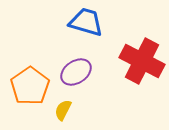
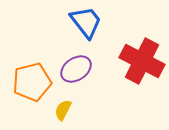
blue trapezoid: rotated 36 degrees clockwise
purple ellipse: moved 3 px up
orange pentagon: moved 2 px right, 4 px up; rotated 21 degrees clockwise
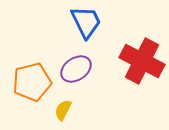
blue trapezoid: rotated 12 degrees clockwise
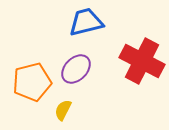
blue trapezoid: rotated 78 degrees counterclockwise
purple ellipse: rotated 12 degrees counterclockwise
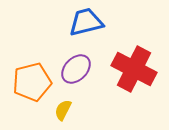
red cross: moved 8 px left, 8 px down
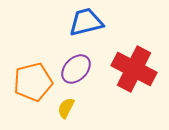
orange pentagon: moved 1 px right
yellow semicircle: moved 3 px right, 2 px up
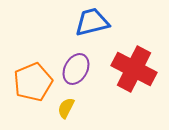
blue trapezoid: moved 6 px right
purple ellipse: rotated 16 degrees counterclockwise
orange pentagon: rotated 9 degrees counterclockwise
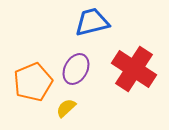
red cross: rotated 6 degrees clockwise
yellow semicircle: rotated 20 degrees clockwise
